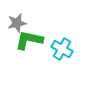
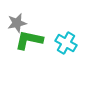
cyan cross: moved 4 px right, 6 px up
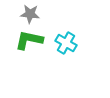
gray star: moved 13 px right, 9 px up; rotated 18 degrees clockwise
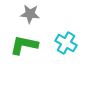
green L-shape: moved 5 px left, 5 px down
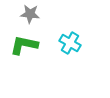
cyan cross: moved 4 px right
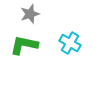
gray star: rotated 24 degrees counterclockwise
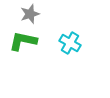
green L-shape: moved 1 px left, 4 px up
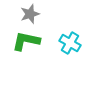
green L-shape: moved 3 px right
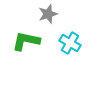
gray star: moved 18 px right
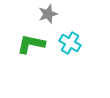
green L-shape: moved 5 px right, 3 px down
